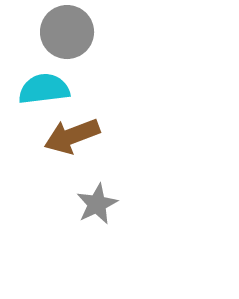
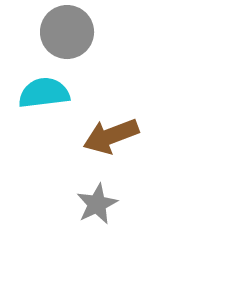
cyan semicircle: moved 4 px down
brown arrow: moved 39 px right
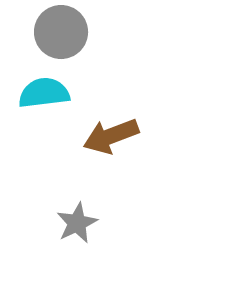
gray circle: moved 6 px left
gray star: moved 20 px left, 19 px down
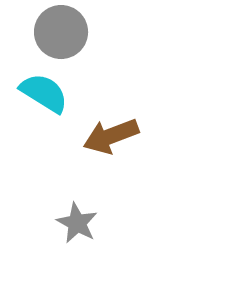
cyan semicircle: rotated 39 degrees clockwise
gray star: rotated 18 degrees counterclockwise
